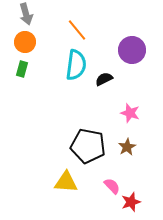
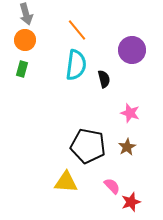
orange circle: moved 2 px up
black semicircle: rotated 102 degrees clockwise
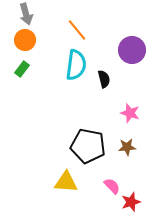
green rectangle: rotated 21 degrees clockwise
brown star: rotated 24 degrees clockwise
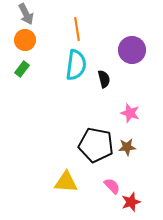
gray arrow: rotated 10 degrees counterclockwise
orange line: moved 1 px up; rotated 30 degrees clockwise
black pentagon: moved 8 px right, 1 px up
